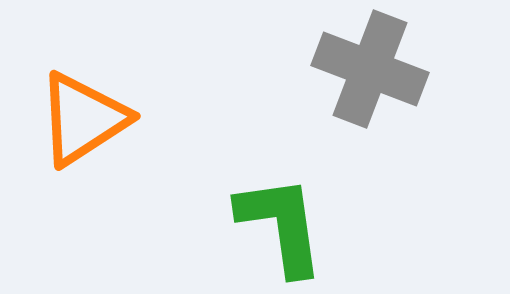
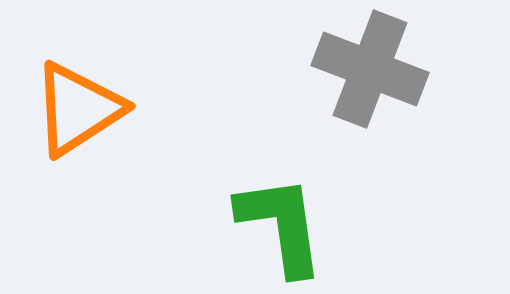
orange triangle: moved 5 px left, 10 px up
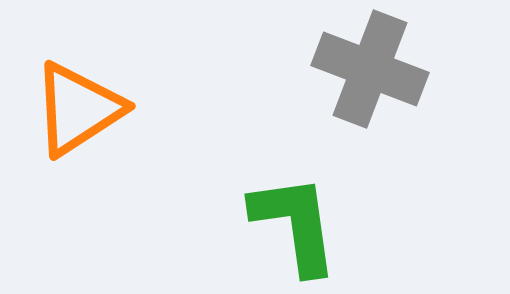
green L-shape: moved 14 px right, 1 px up
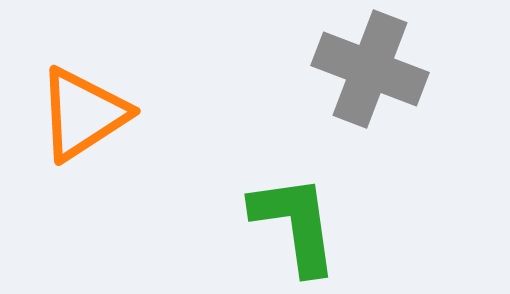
orange triangle: moved 5 px right, 5 px down
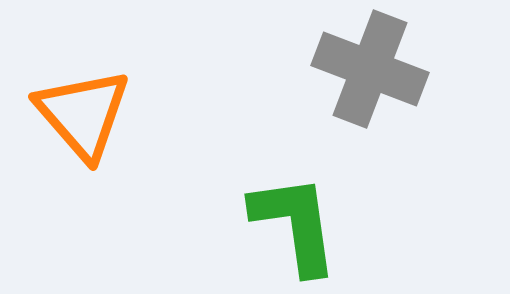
orange triangle: rotated 38 degrees counterclockwise
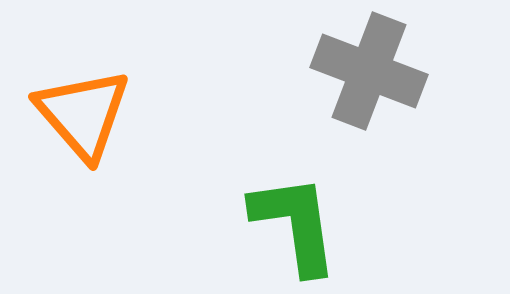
gray cross: moved 1 px left, 2 px down
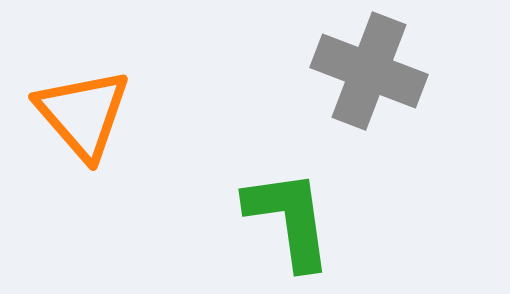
green L-shape: moved 6 px left, 5 px up
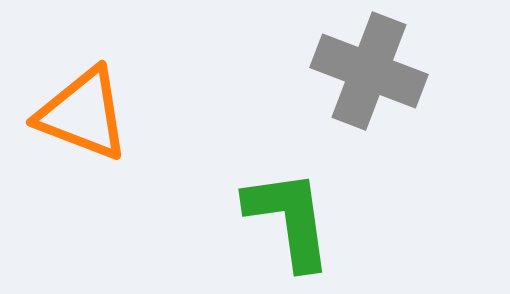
orange triangle: rotated 28 degrees counterclockwise
